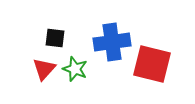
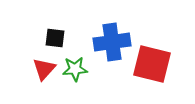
green star: rotated 25 degrees counterclockwise
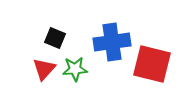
black square: rotated 15 degrees clockwise
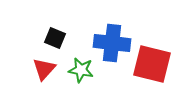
blue cross: moved 1 px down; rotated 15 degrees clockwise
green star: moved 6 px right, 1 px down; rotated 15 degrees clockwise
